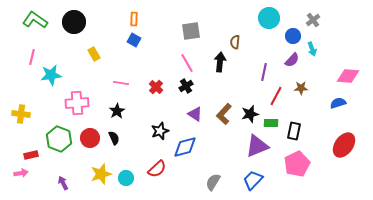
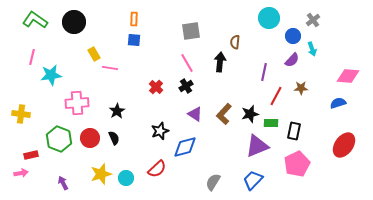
blue square at (134, 40): rotated 24 degrees counterclockwise
pink line at (121, 83): moved 11 px left, 15 px up
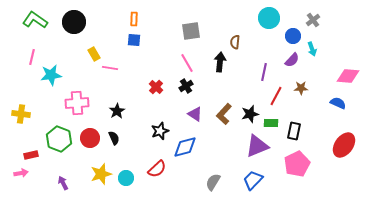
blue semicircle at (338, 103): rotated 42 degrees clockwise
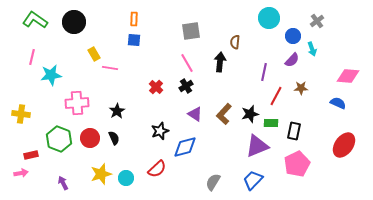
gray cross at (313, 20): moved 4 px right, 1 px down
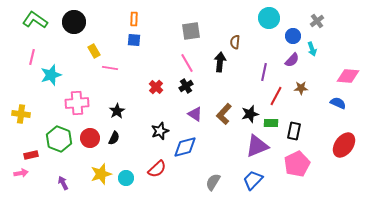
yellow rectangle at (94, 54): moved 3 px up
cyan star at (51, 75): rotated 10 degrees counterclockwise
black semicircle at (114, 138): rotated 48 degrees clockwise
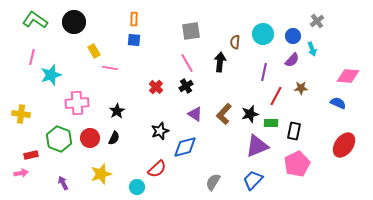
cyan circle at (269, 18): moved 6 px left, 16 px down
cyan circle at (126, 178): moved 11 px right, 9 px down
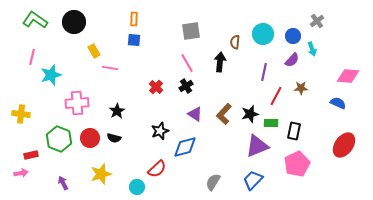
black semicircle at (114, 138): rotated 80 degrees clockwise
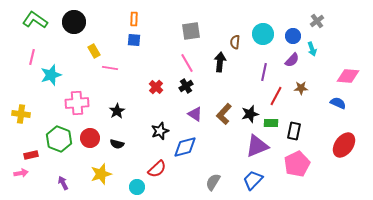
black semicircle at (114, 138): moved 3 px right, 6 px down
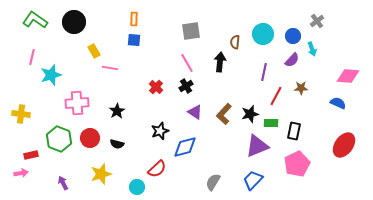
purple triangle at (195, 114): moved 2 px up
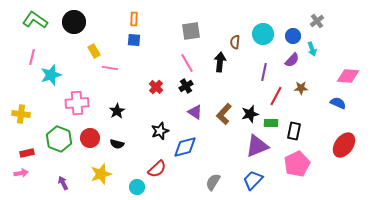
red rectangle at (31, 155): moved 4 px left, 2 px up
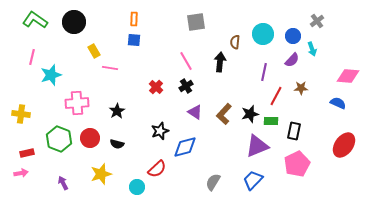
gray square at (191, 31): moved 5 px right, 9 px up
pink line at (187, 63): moved 1 px left, 2 px up
green rectangle at (271, 123): moved 2 px up
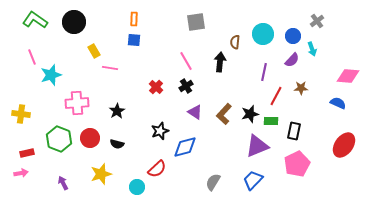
pink line at (32, 57): rotated 35 degrees counterclockwise
